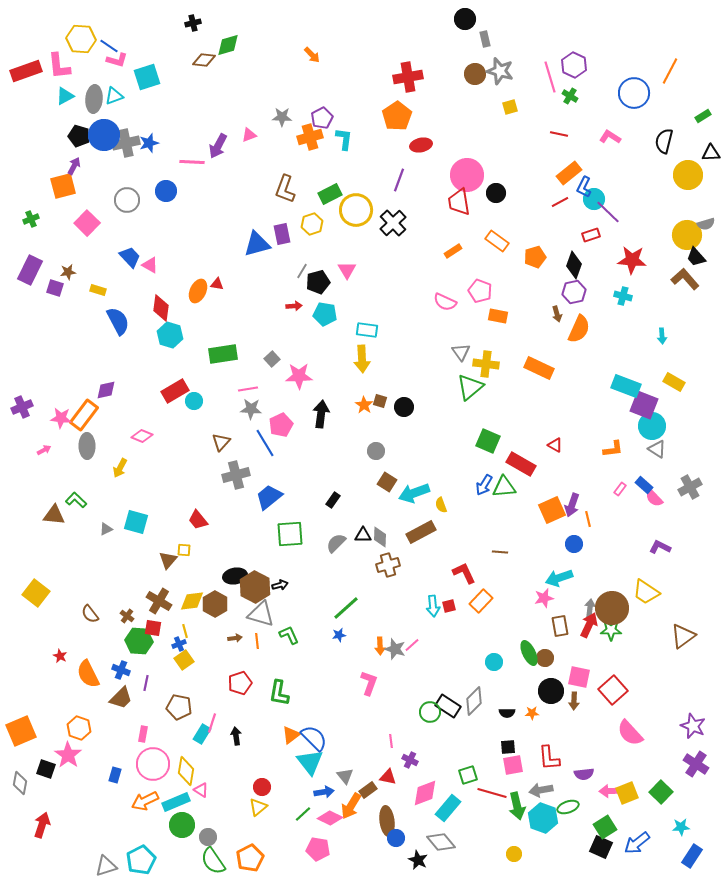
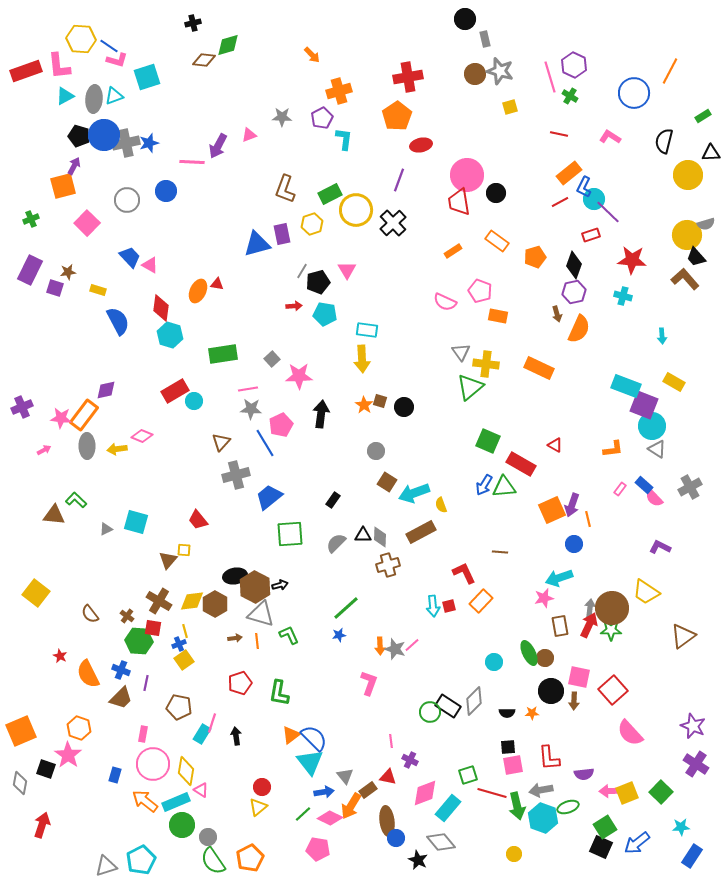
orange cross at (310, 137): moved 29 px right, 46 px up
yellow arrow at (120, 468): moved 3 px left, 19 px up; rotated 54 degrees clockwise
orange arrow at (145, 801): rotated 64 degrees clockwise
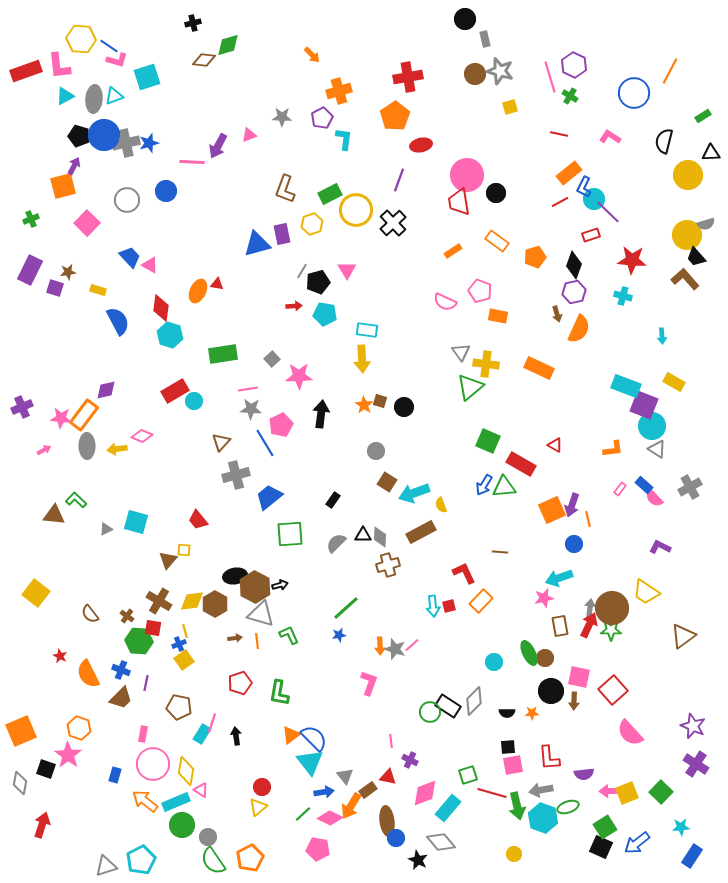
orange pentagon at (397, 116): moved 2 px left
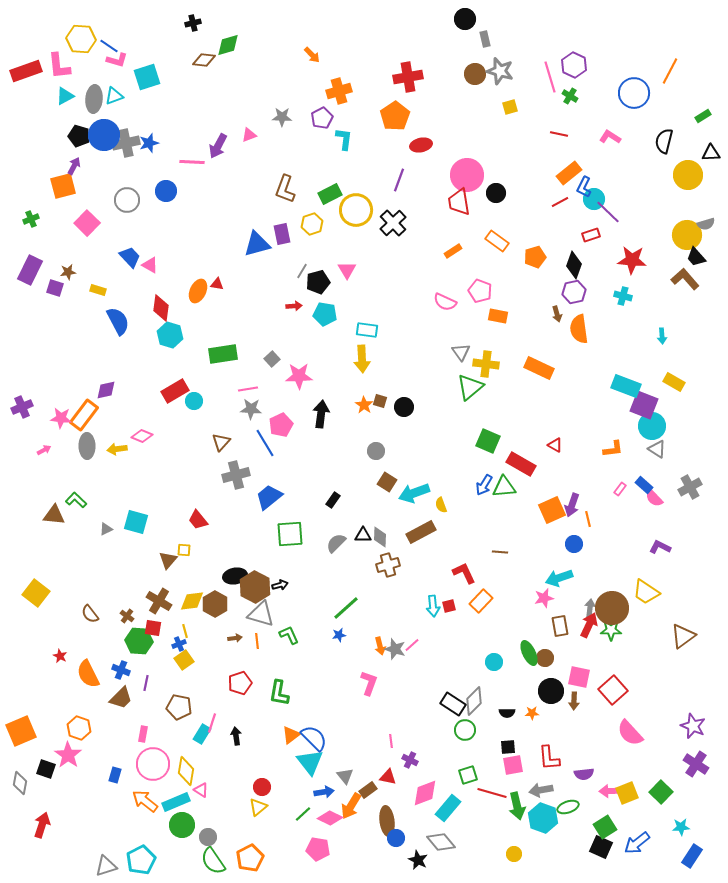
orange semicircle at (579, 329): rotated 148 degrees clockwise
orange arrow at (380, 646): rotated 12 degrees counterclockwise
black rectangle at (448, 706): moved 5 px right, 2 px up
green circle at (430, 712): moved 35 px right, 18 px down
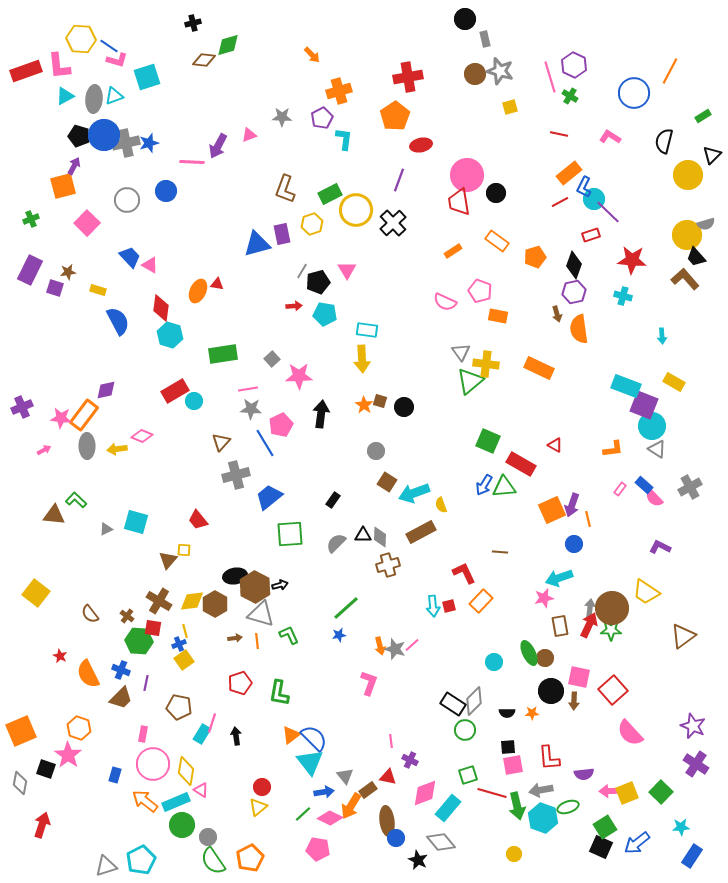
black triangle at (711, 153): moved 1 px right, 2 px down; rotated 42 degrees counterclockwise
green triangle at (470, 387): moved 6 px up
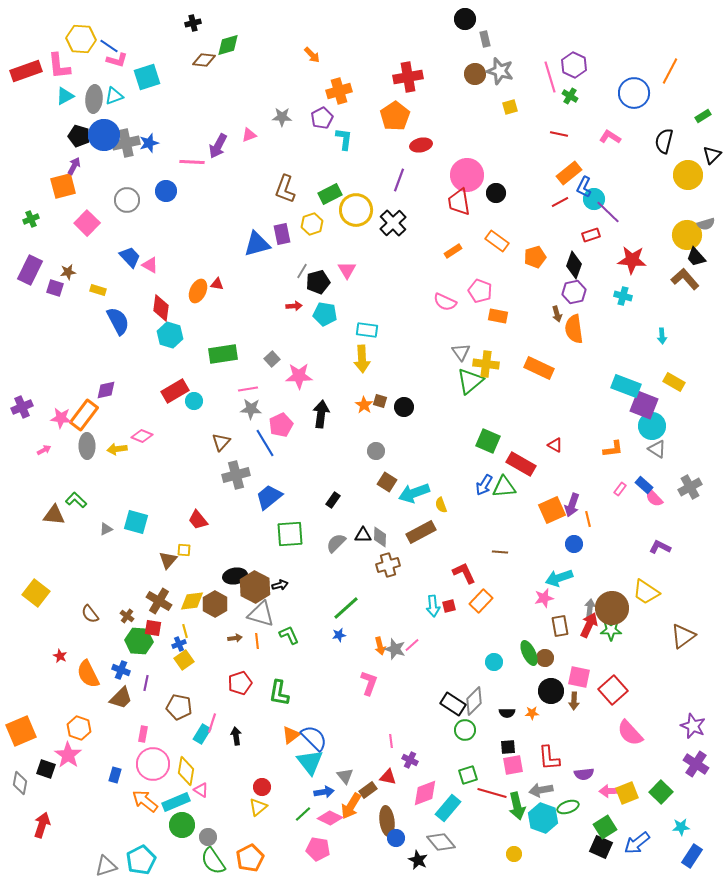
orange semicircle at (579, 329): moved 5 px left
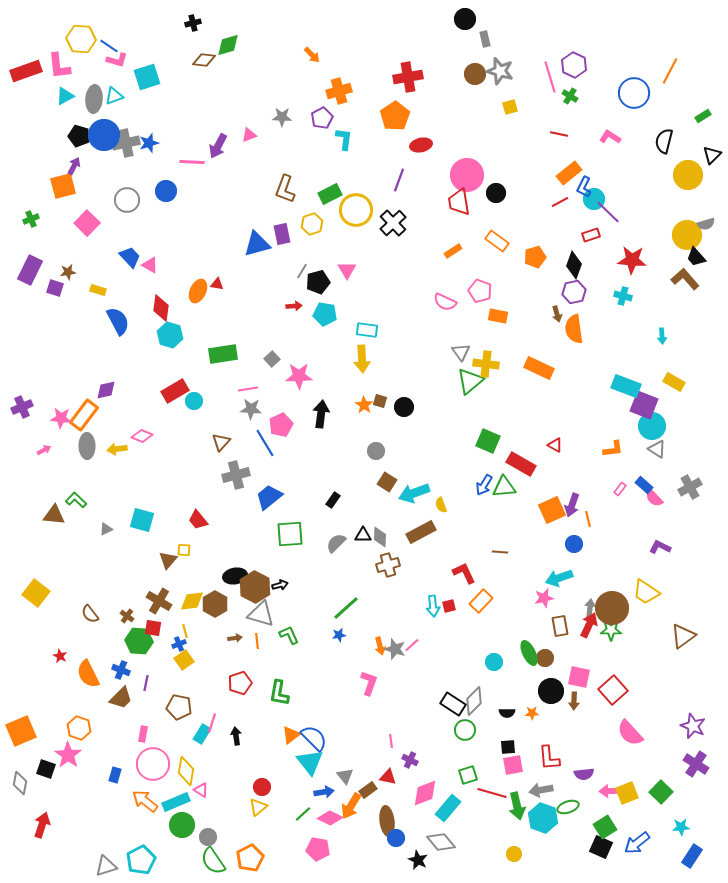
cyan square at (136, 522): moved 6 px right, 2 px up
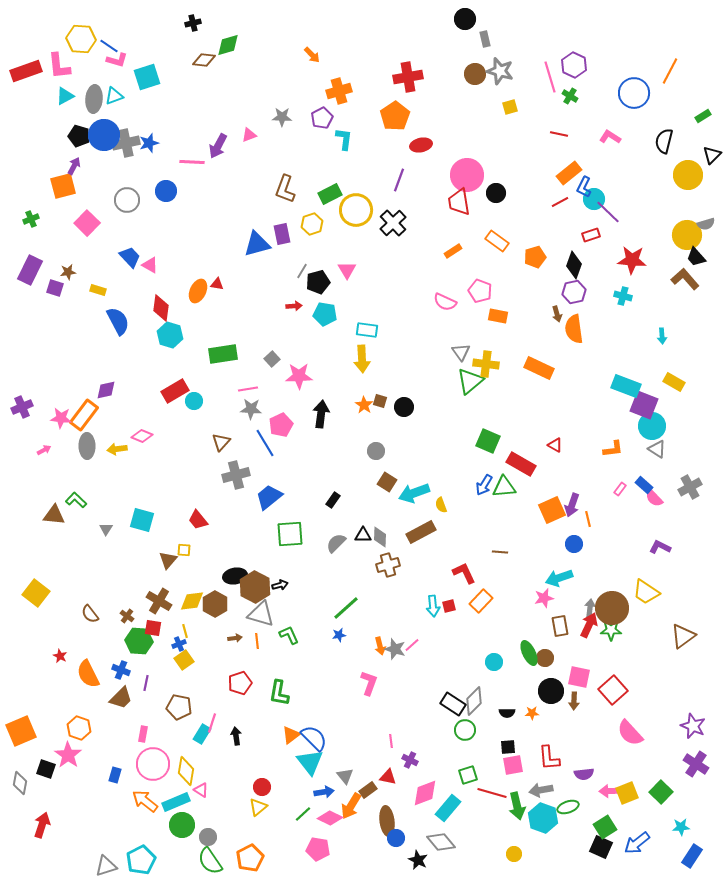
gray triangle at (106, 529): rotated 32 degrees counterclockwise
green semicircle at (213, 861): moved 3 px left
